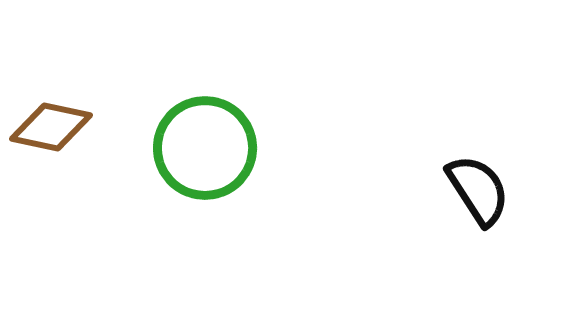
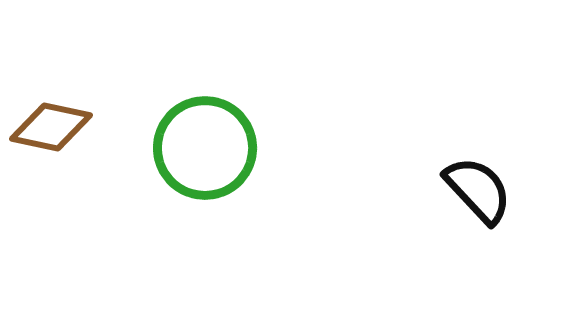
black semicircle: rotated 10 degrees counterclockwise
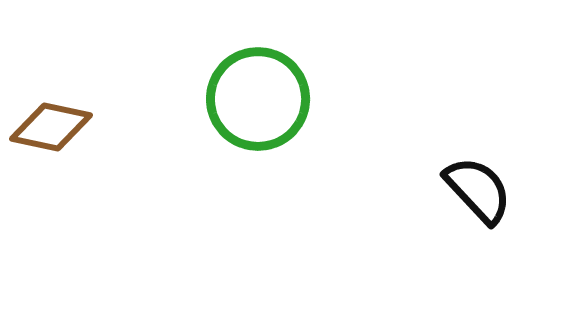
green circle: moved 53 px right, 49 px up
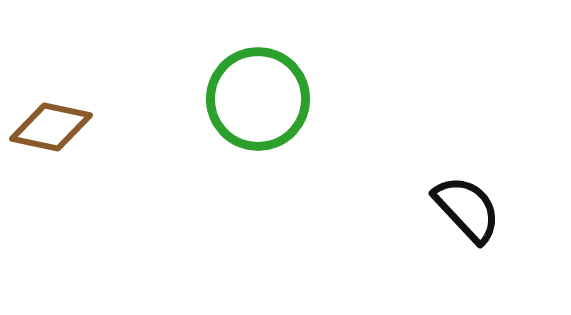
black semicircle: moved 11 px left, 19 px down
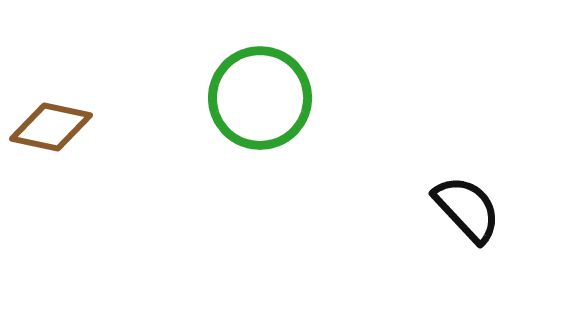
green circle: moved 2 px right, 1 px up
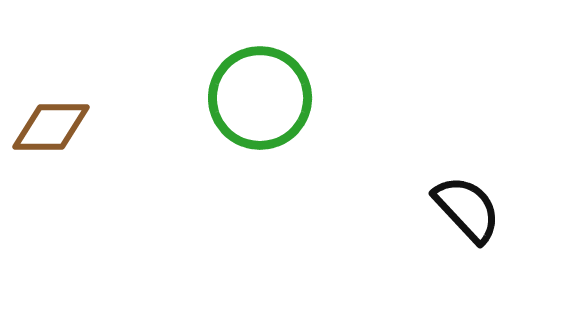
brown diamond: rotated 12 degrees counterclockwise
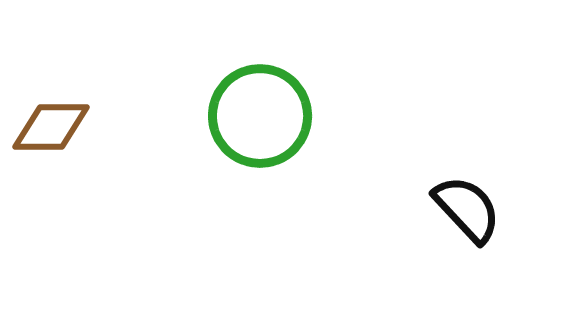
green circle: moved 18 px down
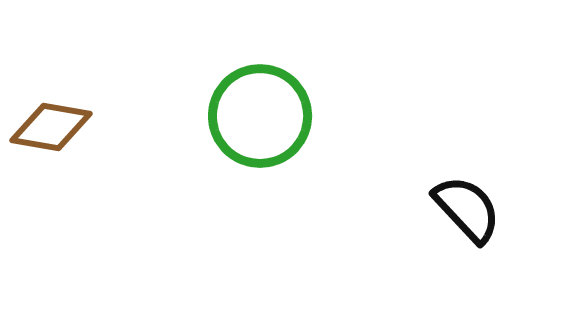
brown diamond: rotated 10 degrees clockwise
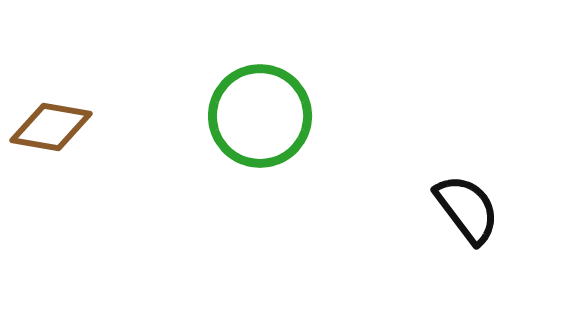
black semicircle: rotated 6 degrees clockwise
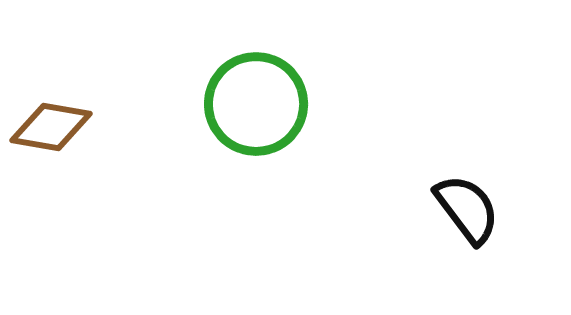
green circle: moved 4 px left, 12 px up
